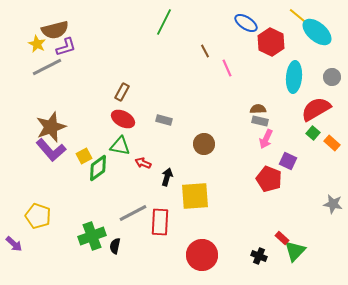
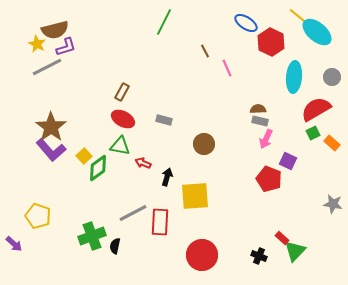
brown star at (51, 127): rotated 16 degrees counterclockwise
green square at (313, 133): rotated 24 degrees clockwise
yellow square at (84, 156): rotated 14 degrees counterclockwise
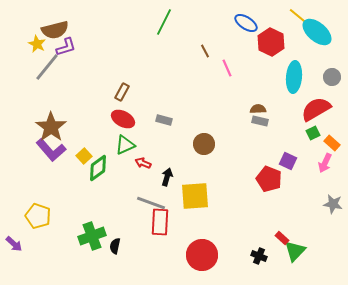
gray line at (47, 67): rotated 24 degrees counterclockwise
pink arrow at (266, 139): moved 59 px right, 24 px down
green triangle at (120, 146): moved 5 px right, 1 px up; rotated 35 degrees counterclockwise
gray line at (133, 213): moved 18 px right, 10 px up; rotated 48 degrees clockwise
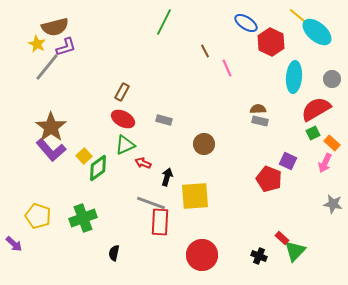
brown semicircle at (55, 30): moved 3 px up
gray circle at (332, 77): moved 2 px down
green cross at (92, 236): moved 9 px left, 18 px up
black semicircle at (115, 246): moved 1 px left, 7 px down
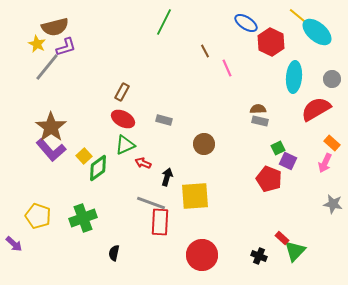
green square at (313, 133): moved 35 px left, 15 px down
